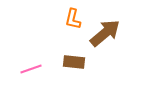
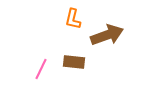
brown arrow: moved 2 px right, 2 px down; rotated 20 degrees clockwise
pink line: moved 10 px right; rotated 45 degrees counterclockwise
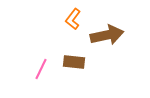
orange L-shape: rotated 25 degrees clockwise
brown arrow: rotated 8 degrees clockwise
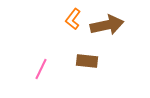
brown arrow: moved 10 px up
brown rectangle: moved 13 px right, 1 px up
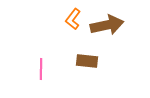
pink line: rotated 25 degrees counterclockwise
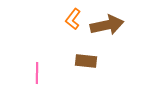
brown rectangle: moved 1 px left
pink line: moved 4 px left, 4 px down
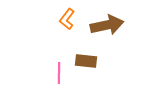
orange L-shape: moved 6 px left
pink line: moved 22 px right
